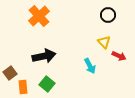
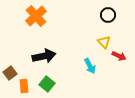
orange cross: moved 3 px left
orange rectangle: moved 1 px right, 1 px up
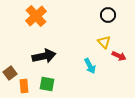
green square: rotated 28 degrees counterclockwise
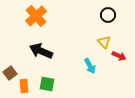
black arrow: moved 3 px left, 5 px up; rotated 145 degrees counterclockwise
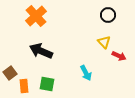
cyan arrow: moved 4 px left, 7 px down
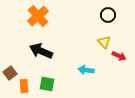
orange cross: moved 2 px right
cyan arrow: moved 3 px up; rotated 126 degrees clockwise
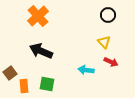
red arrow: moved 8 px left, 6 px down
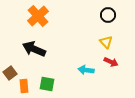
yellow triangle: moved 2 px right
black arrow: moved 7 px left, 2 px up
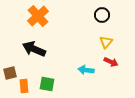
black circle: moved 6 px left
yellow triangle: rotated 24 degrees clockwise
brown square: rotated 24 degrees clockwise
